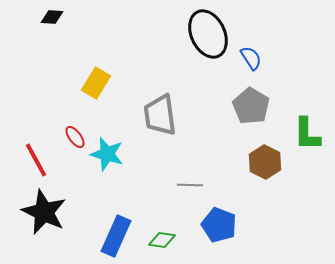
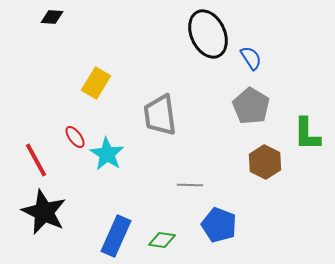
cyan star: rotated 16 degrees clockwise
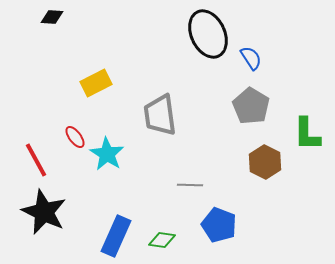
yellow rectangle: rotated 32 degrees clockwise
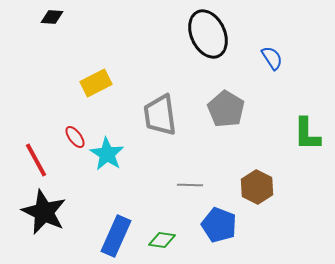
blue semicircle: moved 21 px right
gray pentagon: moved 25 px left, 3 px down
brown hexagon: moved 8 px left, 25 px down
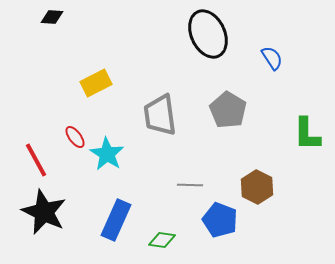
gray pentagon: moved 2 px right, 1 px down
blue pentagon: moved 1 px right, 5 px up
blue rectangle: moved 16 px up
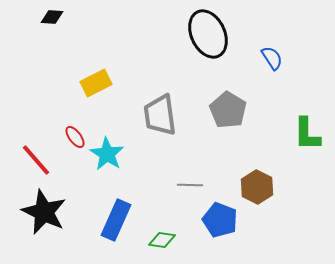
red line: rotated 12 degrees counterclockwise
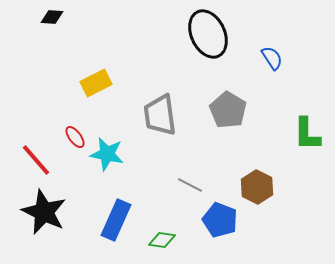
cyan star: rotated 20 degrees counterclockwise
gray line: rotated 25 degrees clockwise
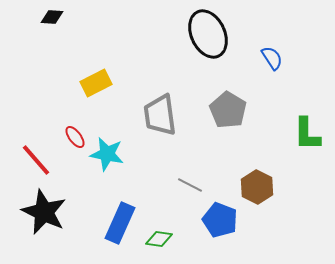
blue rectangle: moved 4 px right, 3 px down
green diamond: moved 3 px left, 1 px up
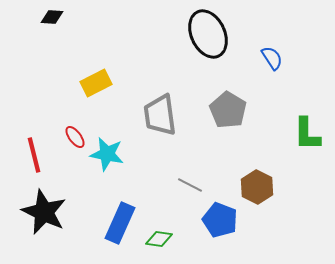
red line: moved 2 px left, 5 px up; rotated 27 degrees clockwise
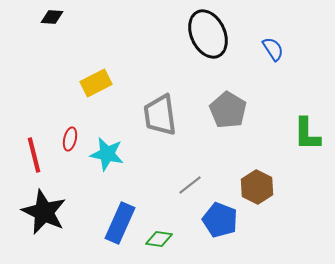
blue semicircle: moved 1 px right, 9 px up
red ellipse: moved 5 px left, 2 px down; rotated 50 degrees clockwise
gray line: rotated 65 degrees counterclockwise
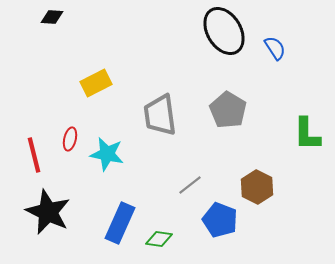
black ellipse: moved 16 px right, 3 px up; rotated 6 degrees counterclockwise
blue semicircle: moved 2 px right, 1 px up
black star: moved 4 px right
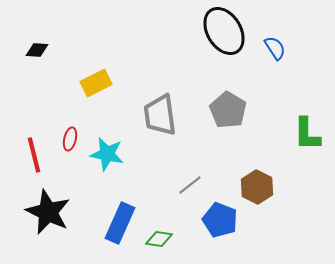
black diamond: moved 15 px left, 33 px down
